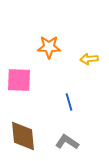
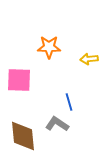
gray L-shape: moved 10 px left, 18 px up
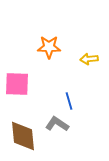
pink square: moved 2 px left, 4 px down
blue line: moved 1 px up
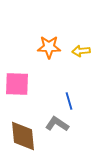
yellow arrow: moved 8 px left, 8 px up
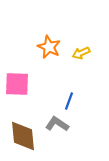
orange star: rotated 25 degrees clockwise
yellow arrow: moved 2 px down; rotated 18 degrees counterclockwise
blue line: rotated 36 degrees clockwise
